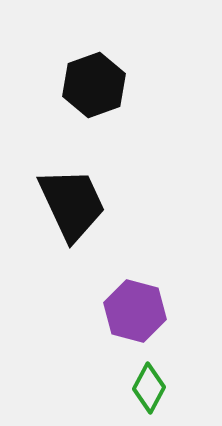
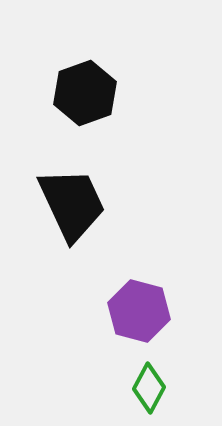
black hexagon: moved 9 px left, 8 px down
purple hexagon: moved 4 px right
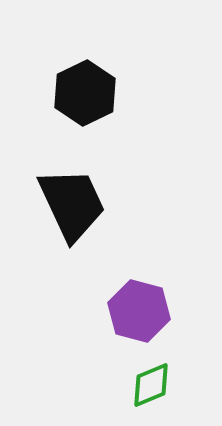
black hexagon: rotated 6 degrees counterclockwise
green diamond: moved 2 px right, 3 px up; rotated 39 degrees clockwise
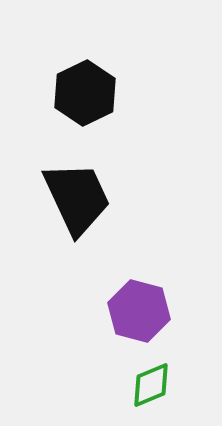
black trapezoid: moved 5 px right, 6 px up
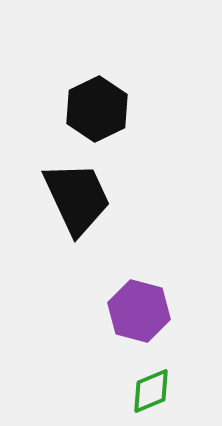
black hexagon: moved 12 px right, 16 px down
green diamond: moved 6 px down
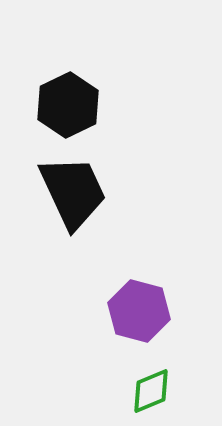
black hexagon: moved 29 px left, 4 px up
black trapezoid: moved 4 px left, 6 px up
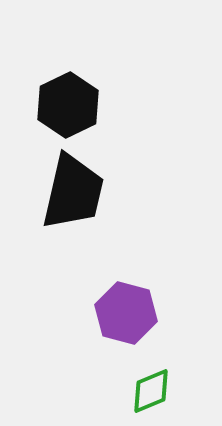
black trapezoid: rotated 38 degrees clockwise
purple hexagon: moved 13 px left, 2 px down
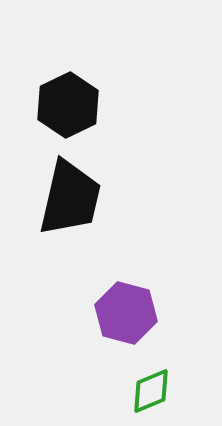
black trapezoid: moved 3 px left, 6 px down
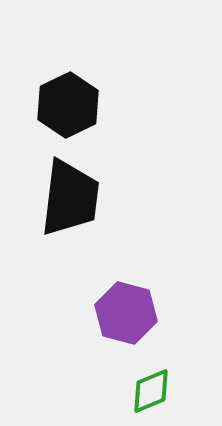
black trapezoid: rotated 6 degrees counterclockwise
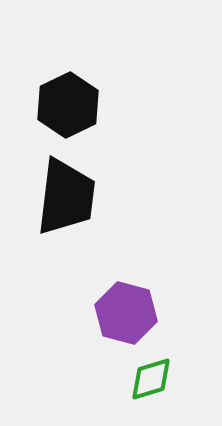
black trapezoid: moved 4 px left, 1 px up
green diamond: moved 12 px up; rotated 6 degrees clockwise
